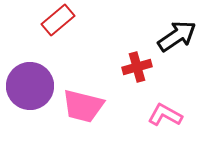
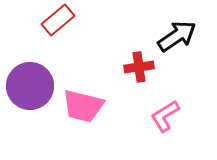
red cross: moved 2 px right; rotated 8 degrees clockwise
pink L-shape: moved 1 px down; rotated 60 degrees counterclockwise
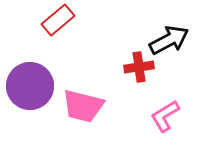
black arrow: moved 8 px left, 4 px down; rotated 6 degrees clockwise
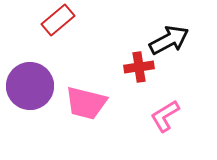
pink trapezoid: moved 3 px right, 3 px up
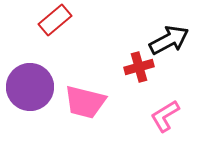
red rectangle: moved 3 px left
red cross: rotated 8 degrees counterclockwise
purple circle: moved 1 px down
pink trapezoid: moved 1 px left, 1 px up
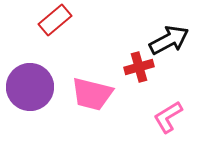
pink trapezoid: moved 7 px right, 8 px up
pink L-shape: moved 3 px right, 1 px down
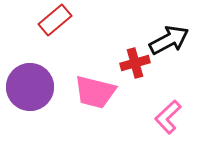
red cross: moved 4 px left, 4 px up
pink trapezoid: moved 3 px right, 2 px up
pink L-shape: rotated 12 degrees counterclockwise
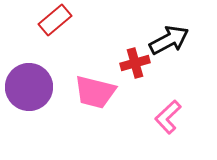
purple circle: moved 1 px left
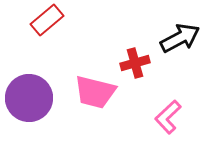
red rectangle: moved 8 px left
black arrow: moved 11 px right, 2 px up
purple circle: moved 11 px down
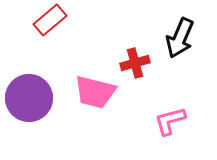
red rectangle: moved 3 px right
black arrow: rotated 141 degrees clockwise
pink L-shape: moved 2 px right, 4 px down; rotated 28 degrees clockwise
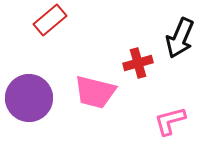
red cross: moved 3 px right
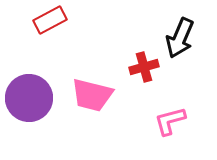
red rectangle: rotated 12 degrees clockwise
red cross: moved 6 px right, 4 px down
pink trapezoid: moved 3 px left, 3 px down
